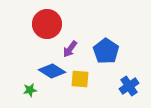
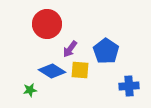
yellow square: moved 9 px up
blue cross: rotated 30 degrees clockwise
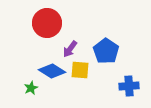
red circle: moved 1 px up
green star: moved 1 px right, 2 px up; rotated 16 degrees counterclockwise
